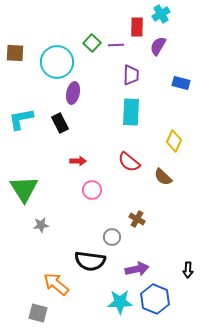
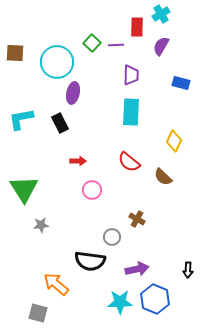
purple semicircle: moved 3 px right
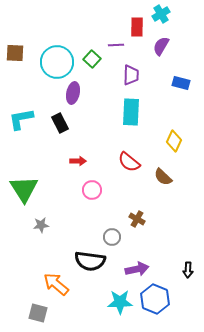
green square: moved 16 px down
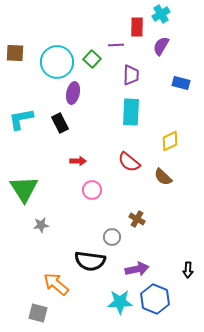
yellow diamond: moved 4 px left; rotated 40 degrees clockwise
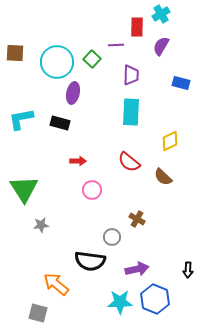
black rectangle: rotated 48 degrees counterclockwise
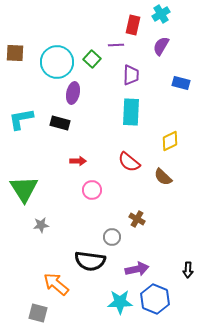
red rectangle: moved 4 px left, 2 px up; rotated 12 degrees clockwise
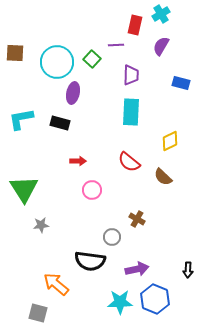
red rectangle: moved 2 px right
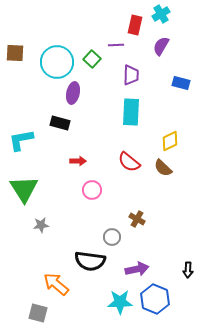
cyan L-shape: moved 21 px down
brown semicircle: moved 9 px up
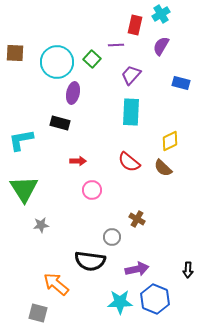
purple trapezoid: rotated 140 degrees counterclockwise
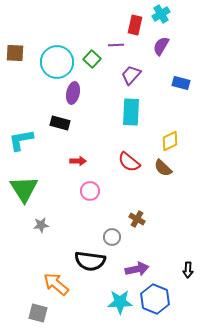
pink circle: moved 2 px left, 1 px down
